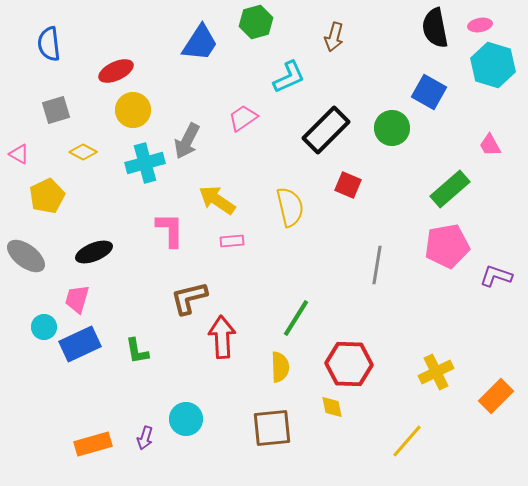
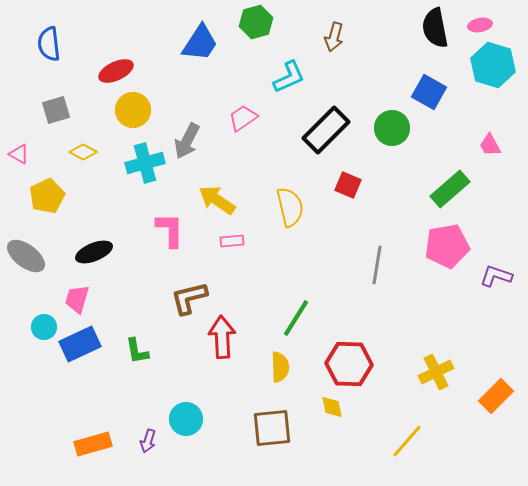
purple arrow at (145, 438): moved 3 px right, 3 px down
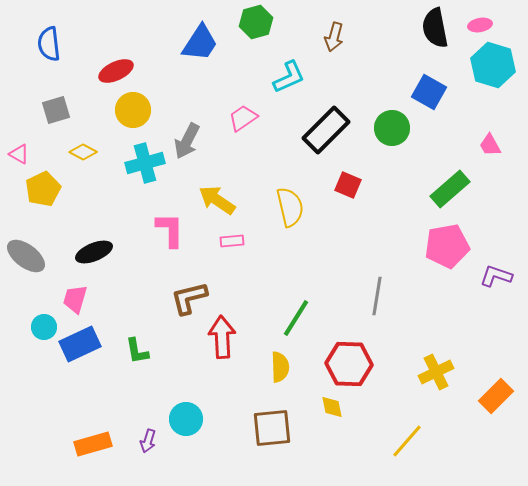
yellow pentagon at (47, 196): moved 4 px left, 7 px up
gray line at (377, 265): moved 31 px down
pink trapezoid at (77, 299): moved 2 px left
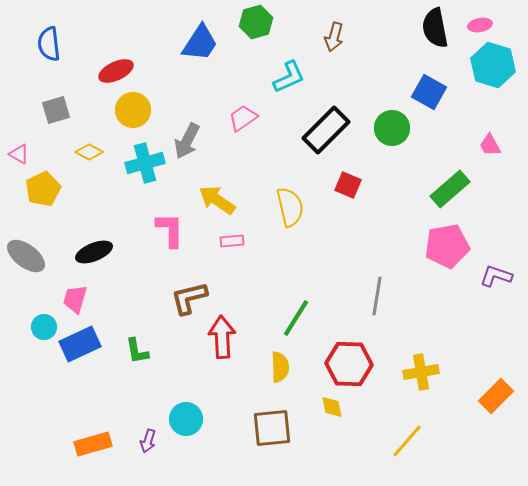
yellow diamond at (83, 152): moved 6 px right
yellow cross at (436, 372): moved 15 px left; rotated 16 degrees clockwise
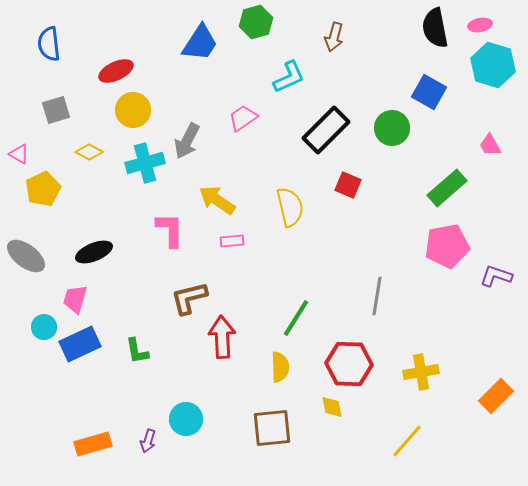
green rectangle at (450, 189): moved 3 px left, 1 px up
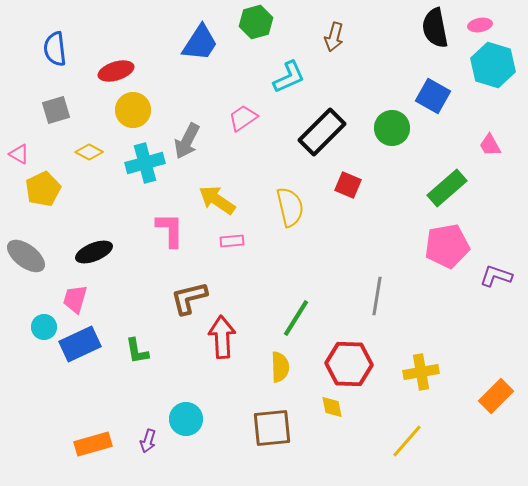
blue semicircle at (49, 44): moved 6 px right, 5 px down
red ellipse at (116, 71): rotated 8 degrees clockwise
blue square at (429, 92): moved 4 px right, 4 px down
black rectangle at (326, 130): moved 4 px left, 2 px down
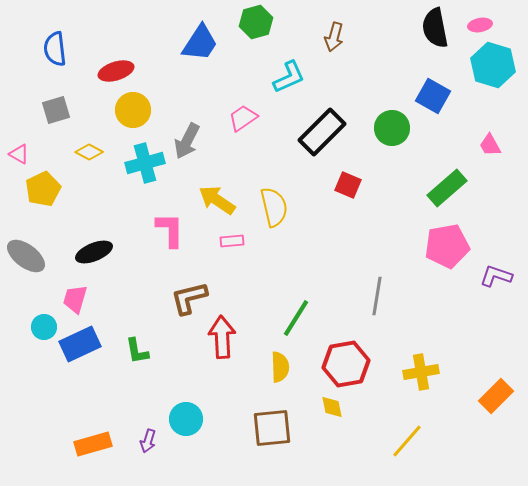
yellow semicircle at (290, 207): moved 16 px left
red hexagon at (349, 364): moved 3 px left; rotated 12 degrees counterclockwise
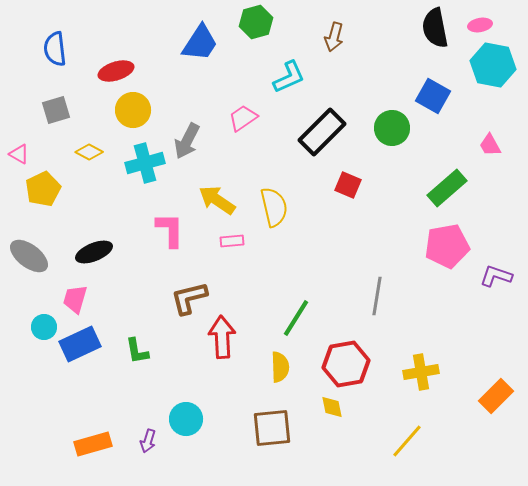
cyan hexagon at (493, 65): rotated 6 degrees counterclockwise
gray ellipse at (26, 256): moved 3 px right
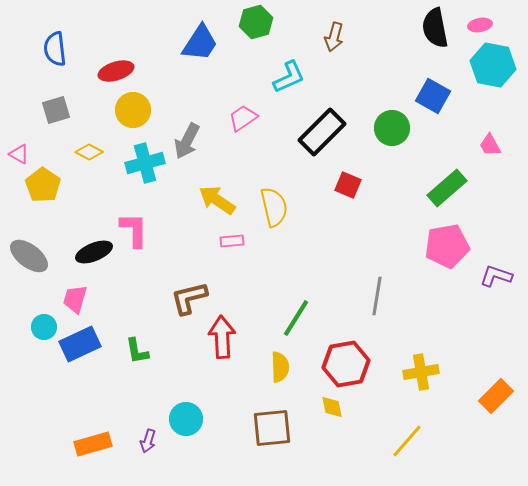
yellow pentagon at (43, 189): moved 4 px up; rotated 12 degrees counterclockwise
pink L-shape at (170, 230): moved 36 px left
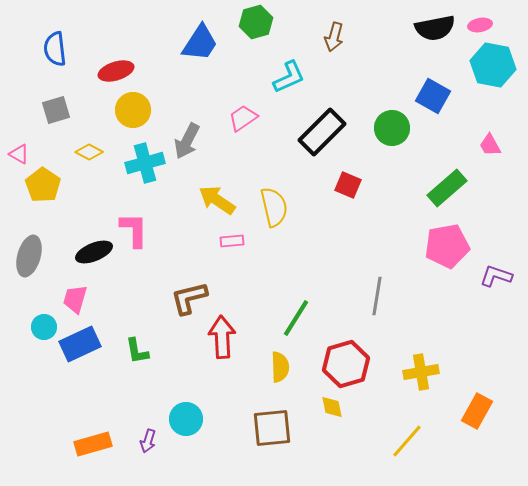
black semicircle at (435, 28): rotated 90 degrees counterclockwise
gray ellipse at (29, 256): rotated 69 degrees clockwise
red hexagon at (346, 364): rotated 6 degrees counterclockwise
orange rectangle at (496, 396): moved 19 px left, 15 px down; rotated 16 degrees counterclockwise
